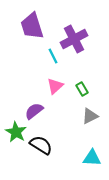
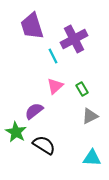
black semicircle: moved 3 px right
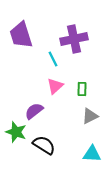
purple trapezoid: moved 11 px left, 9 px down
purple cross: rotated 16 degrees clockwise
cyan line: moved 3 px down
green rectangle: rotated 32 degrees clockwise
green star: rotated 10 degrees counterclockwise
cyan triangle: moved 4 px up
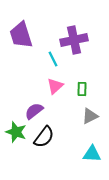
purple cross: moved 1 px down
black semicircle: moved 8 px up; rotated 95 degrees clockwise
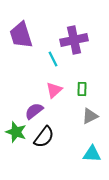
pink triangle: moved 1 px left, 4 px down
